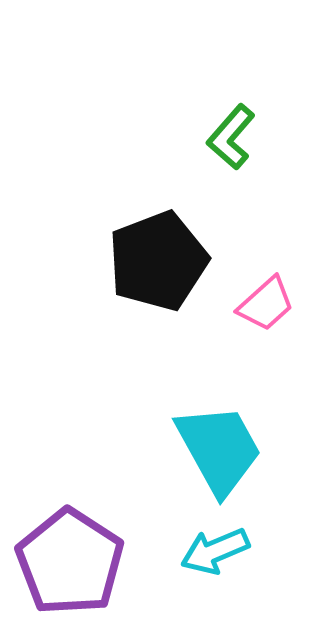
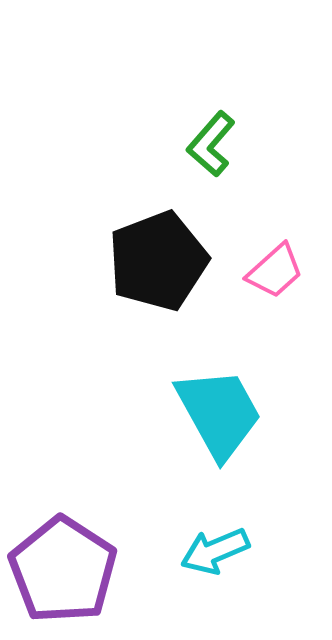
green L-shape: moved 20 px left, 7 px down
pink trapezoid: moved 9 px right, 33 px up
cyan trapezoid: moved 36 px up
purple pentagon: moved 7 px left, 8 px down
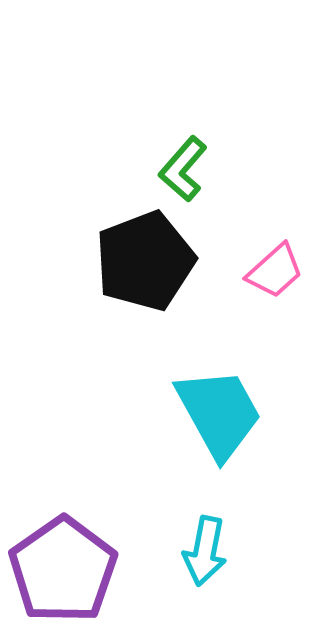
green L-shape: moved 28 px left, 25 px down
black pentagon: moved 13 px left
cyan arrow: moved 10 px left; rotated 56 degrees counterclockwise
purple pentagon: rotated 4 degrees clockwise
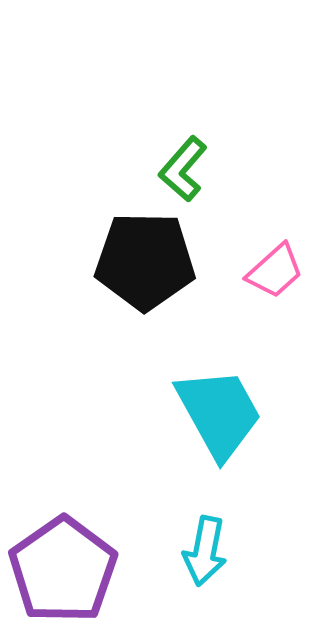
black pentagon: rotated 22 degrees clockwise
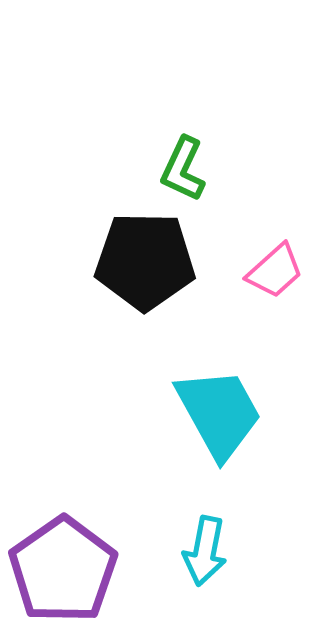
green L-shape: rotated 16 degrees counterclockwise
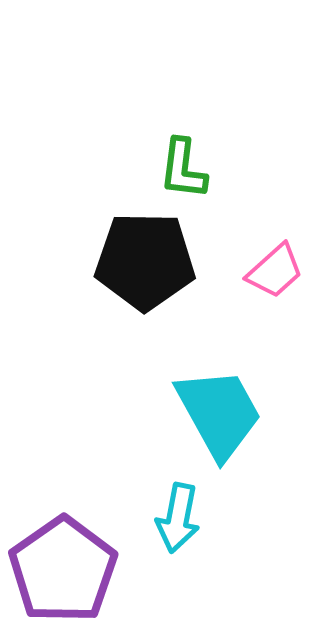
green L-shape: rotated 18 degrees counterclockwise
cyan arrow: moved 27 px left, 33 px up
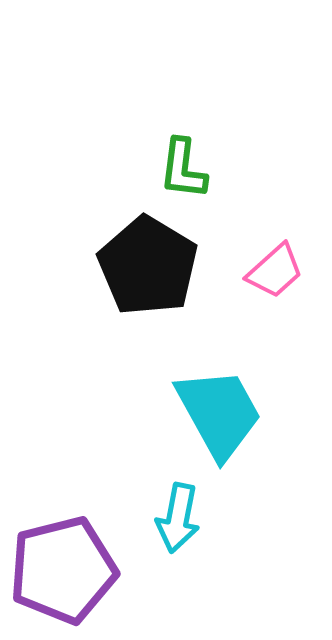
black pentagon: moved 3 px right, 5 px down; rotated 30 degrees clockwise
purple pentagon: rotated 21 degrees clockwise
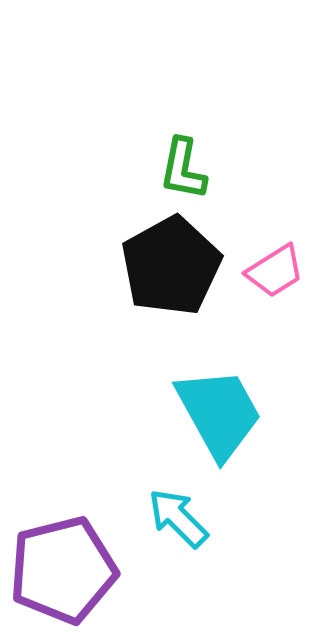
green L-shape: rotated 4 degrees clockwise
black pentagon: moved 23 px right; rotated 12 degrees clockwise
pink trapezoid: rotated 10 degrees clockwise
cyan arrow: rotated 124 degrees clockwise
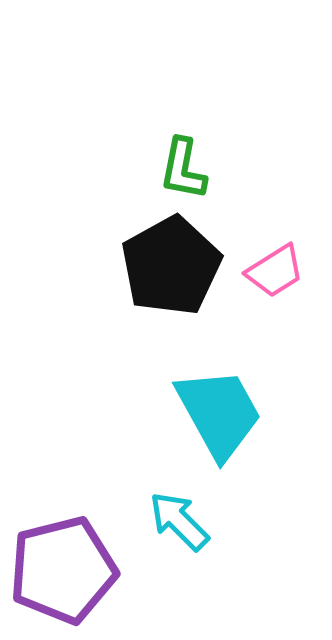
cyan arrow: moved 1 px right, 3 px down
